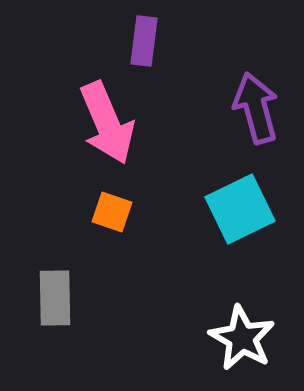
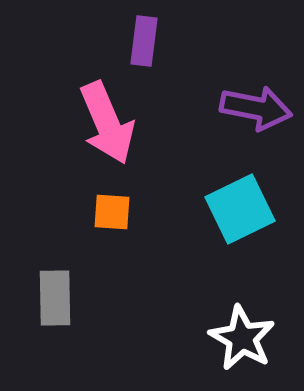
purple arrow: rotated 116 degrees clockwise
orange square: rotated 15 degrees counterclockwise
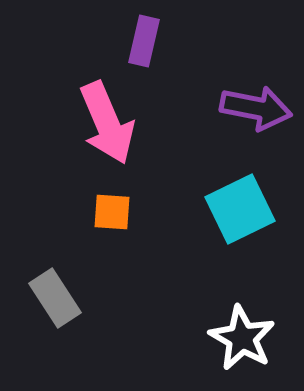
purple rectangle: rotated 6 degrees clockwise
gray rectangle: rotated 32 degrees counterclockwise
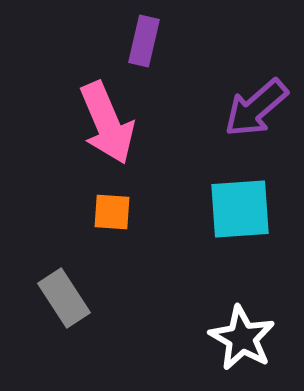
purple arrow: rotated 128 degrees clockwise
cyan square: rotated 22 degrees clockwise
gray rectangle: moved 9 px right
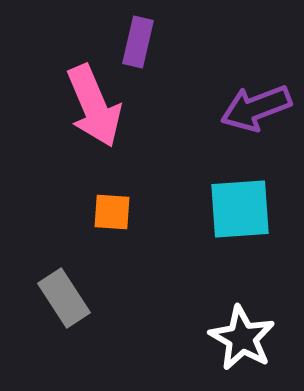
purple rectangle: moved 6 px left, 1 px down
purple arrow: rotated 20 degrees clockwise
pink arrow: moved 13 px left, 17 px up
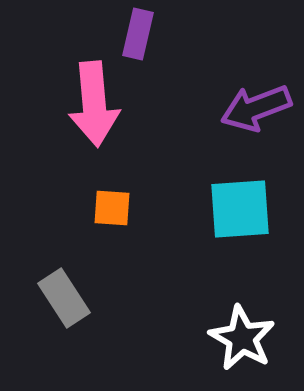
purple rectangle: moved 8 px up
pink arrow: moved 2 px up; rotated 18 degrees clockwise
orange square: moved 4 px up
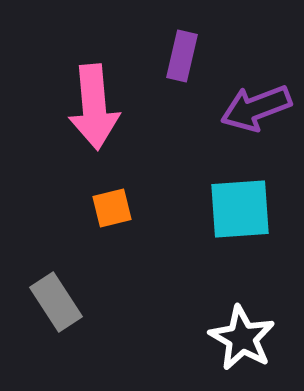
purple rectangle: moved 44 px right, 22 px down
pink arrow: moved 3 px down
orange square: rotated 18 degrees counterclockwise
gray rectangle: moved 8 px left, 4 px down
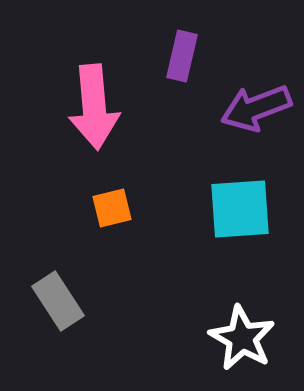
gray rectangle: moved 2 px right, 1 px up
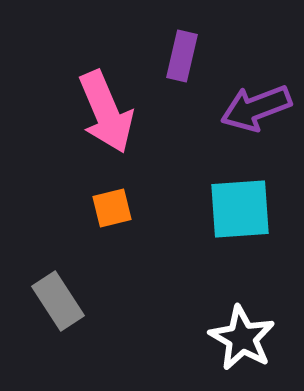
pink arrow: moved 12 px right, 5 px down; rotated 18 degrees counterclockwise
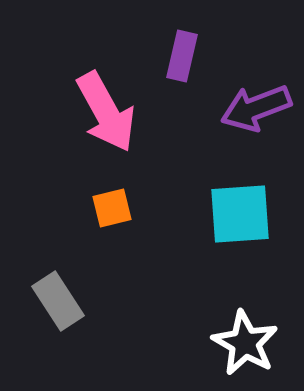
pink arrow: rotated 6 degrees counterclockwise
cyan square: moved 5 px down
white star: moved 3 px right, 5 px down
